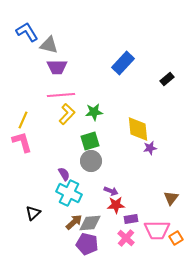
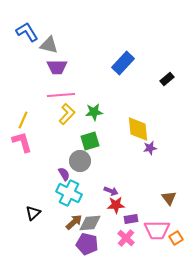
gray circle: moved 11 px left
brown triangle: moved 2 px left; rotated 14 degrees counterclockwise
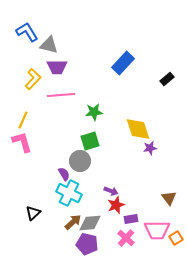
yellow L-shape: moved 34 px left, 35 px up
yellow diamond: rotated 12 degrees counterclockwise
red star: rotated 18 degrees counterclockwise
brown arrow: moved 1 px left
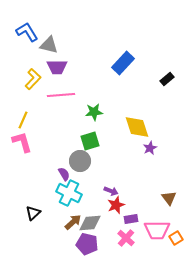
yellow diamond: moved 1 px left, 2 px up
purple star: rotated 16 degrees counterclockwise
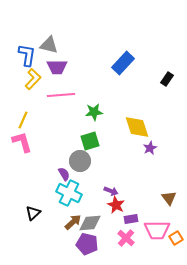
blue L-shape: moved 23 px down; rotated 40 degrees clockwise
black rectangle: rotated 16 degrees counterclockwise
red star: rotated 24 degrees counterclockwise
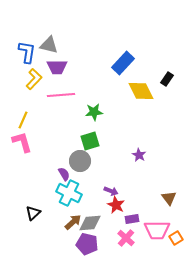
blue L-shape: moved 3 px up
yellow L-shape: moved 1 px right
yellow diamond: moved 4 px right, 36 px up; rotated 8 degrees counterclockwise
purple star: moved 11 px left, 7 px down; rotated 16 degrees counterclockwise
purple rectangle: moved 1 px right
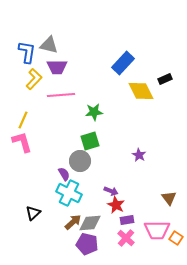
black rectangle: moved 2 px left; rotated 32 degrees clockwise
purple rectangle: moved 5 px left, 1 px down
orange square: rotated 24 degrees counterclockwise
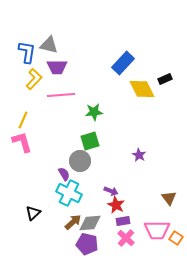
yellow diamond: moved 1 px right, 2 px up
purple rectangle: moved 4 px left, 1 px down
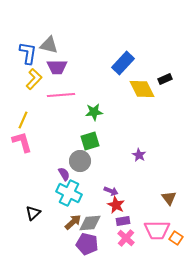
blue L-shape: moved 1 px right, 1 px down
